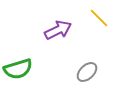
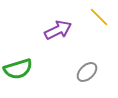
yellow line: moved 1 px up
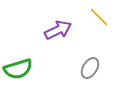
gray ellipse: moved 3 px right, 4 px up; rotated 15 degrees counterclockwise
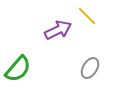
yellow line: moved 12 px left, 1 px up
green semicircle: rotated 32 degrees counterclockwise
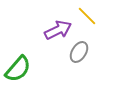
gray ellipse: moved 11 px left, 16 px up
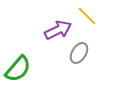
gray ellipse: moved 1 px down
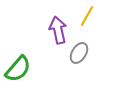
yellow line: rotated 75 degrees clockwise
purple arrow: rotated 76 degrees counterclockwise
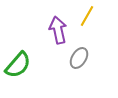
gray ellipse: moved 5 px down
green semicircle: moved 4 px up
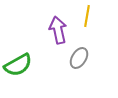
yellow line: rotated 20 degrees counterclockwise
green semicircle: rotated 20 degrees clockwise
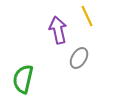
yellow line: rotated 35 degrees counterclockwise
green semicircle: moved 5 px right, 14 px down; rotated 132 degrees clockwise
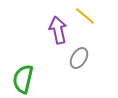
yellow line: moved 2 px left; rotated 25 degrees counterclockwise
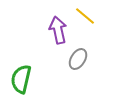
gray ellipse: moved 1 px left, 1 px down
green semicircle: moved 2 px left
